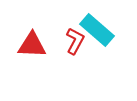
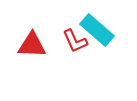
red L-shape: rotated 128 degrees clockwise
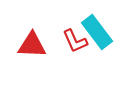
cyan rectangle: moved 2 px down; rotated 12 degrees clockwise
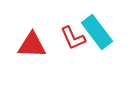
red L-shape: moved 2 px left, 3 px up
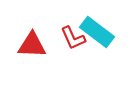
cyan rectangle: rotated 16 degrees counterclockwise
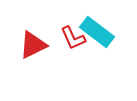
red triangle: moved 1 px right; rotated 28 degrees counterclockwise
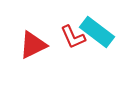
red L-shape: moved 1 px up
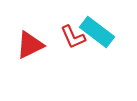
red triangle: moved 3 px left
